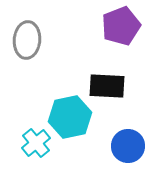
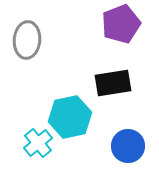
purple pentagon: moved 2 px up
black rectangle: moved 6 px right, 3 px up; rotated 12 degrees counterclockwise
cyan cross: moved 2 px right
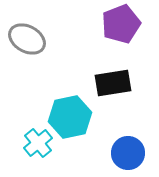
gray ellipse: moved 1 px up; rotated 66 degrees counterclockwise
blue circle: moved 7 px down
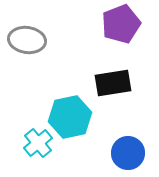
gray ellipse: moved 1 px down; rotated 21 degrees counterclockwise
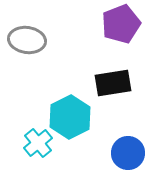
cyan hexagon: rotated 15 degrees counterclockwise
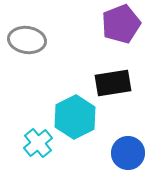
cyan hexagon: moved 5 px right
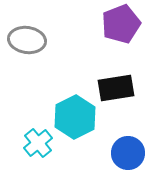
black rectangle: moved 3 px right, 5 px down
